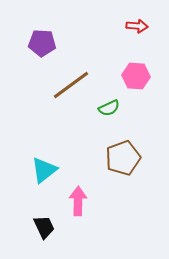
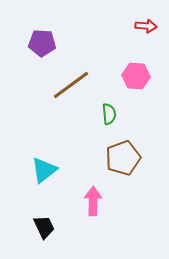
red arrow: moved 9 px right
green semicircle: moved 6 px down; rotated 70 degrees counterclockwise
pink arrow: moved 15 px right
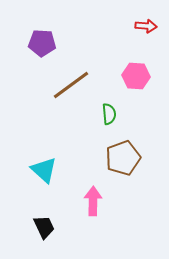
cyan triangle: rotated 40 degrees counterclockwise
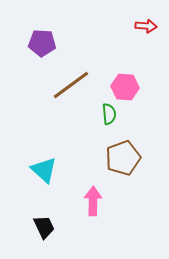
pink hexagon: moved 11 px left, 11 px down
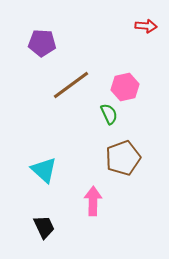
pink hexagon: rotated 16 degrees counterclockwise
green semicircle: rotated 20 degrees counterclockwise
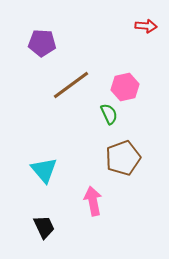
cyan triangle: rotated 8 degrees clockwise
pink arrow: rotated 12 degrees counterclockwise
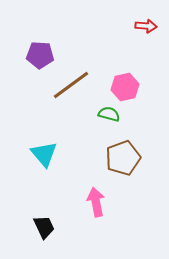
purple pentagon: moved 2 px left, 12 px down
green semicircle: rotated 50 degrees counterclockwise
cyan triangle: moved 16 px up
pink arrow: moved 3 px right, 1 px down
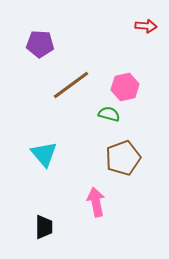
purple pentagon: moved 11 px up
black trapezoid: rotated 25 degrees clockwise
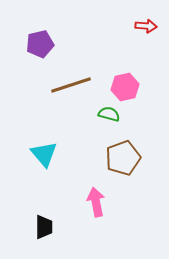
purple pentagon: rotated 16 degrees counterclockwise
brown line: rotated 18 degrees clockwise
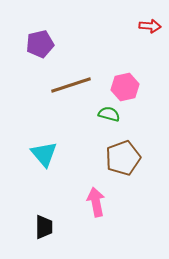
red arrow: moved 4 px right
